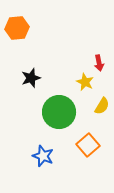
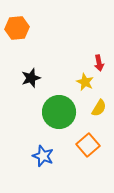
yellow semicircle: moved 3 px left, 2 px down
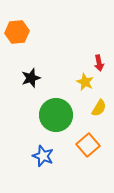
orange hexagon: moved 4 px down
green circle: moved 3 px left, 3 px down
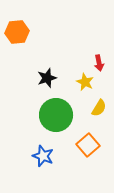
black star: moved 16 px right
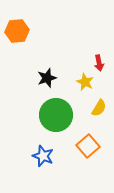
orange hexagon: moved 1 px up
orange square: moved 1 px down
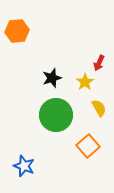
red arrow: rotated 35 degrees clockwise
black star: moved 5 px right
yellow star: rotated 12 degrees clockwise
yellow semicircle: rotated 60 degrees counterclockwise
blue star: moved 19 px left, 10 px down
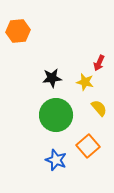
orange hexagon: moved 1 px right
black star: rotated 12 degrees clockwise
yellow star: rotated 24 degrees counterclockwise
yellow semicircle: rotated 12 degrees counterclockwise
blue star: moved 32 px right, 6 px up
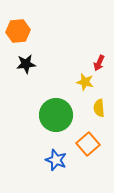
black star: moved 26 px left, 14 px up
yellow semicircle: rotated 144 degrees counterclockwise
orange square: moved 2 px up
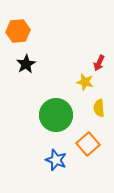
black star: rotated 24 degrees counterclockwise
